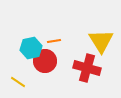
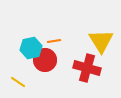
red circle: moved 1 px up
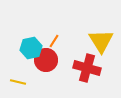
orange line: rotated 48 degrees counterclockwise
red circle: moved 1 px right
yellow line: rotated 21 degrees counterclockwise
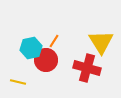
yellow triangle: moved 1 px down
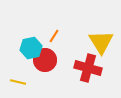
orange line: moved 5 px up
red circle: moved 1 px left
red cross: moved 1 px right
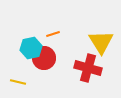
orange line: moved 1 px left, 2 px up; rotated 40 degrees clockwise
red circle: moved 1 px left, 2 px up
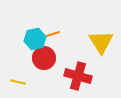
cyan hexagon: moved 4 px right, 9 px up
red cross: moved 10 px left, 8 px down
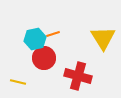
yellow triangle: moved 2 px right, 4 px up
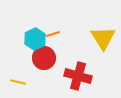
cyan hexagon: rotated 15 degrees counterclockwise
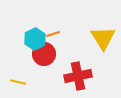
red circle: moved 4 px up
red cross: rotated 28 degrees counterclockwise
